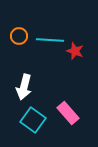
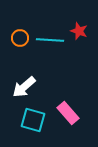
orange circle: moved 1 px right, 2 px down
red star: moved 4 px right, 20 px up
white arrow: rotated 35 degrees clockwise
cyan square: rotated 20 degrees counterclockwise
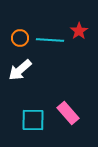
red star: rotated 18 degrees clockwise
white arrow: moved 4 px left, 17 px up
cyan square: rotated 15 degrees counterclockwise
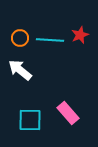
red star: moved 1 px right, 4 px down; rotated 12 degrees clockwise
white arrow: rotated 80 degrees clockwise
cyan square: moved 3 px left
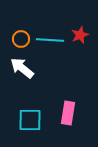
orange circle: moved 1 px right, 1 px down
white arrow: moved 2 px right, 2 px up
pink rectangle: rotated 50 degrees clockwise
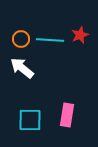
pink rectangle: moved 1 px left, 2 px down
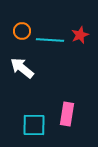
orange circle: moved 1 px right, 8 px up
pink rectangle: moved 1 px up
cyan square: moved 4 px right, 5 px down
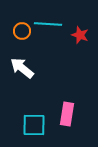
red star: rotated 30 degrees counterclockwise
cyan line: moved 2 px left, 16 px up
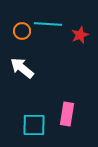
red star: rotated 30 degrees clockwise
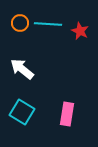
orange circle: moved 2 px left, 8 px up
red star: moved 4 px up; rotated 24 degrees counterclockwise
white arrow: moved 1 px down
cyan square: moved 12 px left, 13 px up; rotated 30 degrees clockwise
